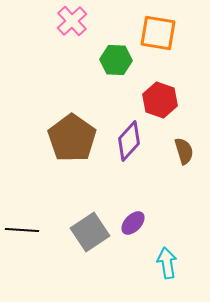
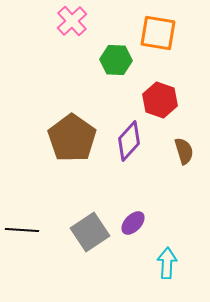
cyan arrow: rotated 12 degrees clockwise
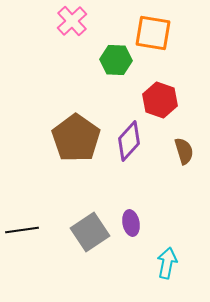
orange square: moved 5 px left
brown pentagon: moved 4 px right
purple ellipse: moved 2 px left; rotated 55 degrees counterclockwise
black line: rotated 12 degrees counterclockwise
cyan arrow: rotated 8 degrees clockwise
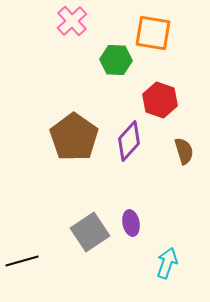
brown pentagon: moved 2 px left, 1 px up
black line: moved 31 px down; rotated 8 degrees counterclockwise
cyan arrow: rotated 8 degrees clockwise
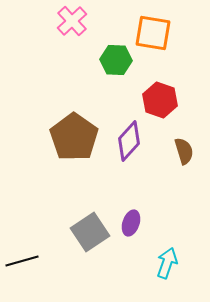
purple ellipse: rotated 30 degrees clockwise
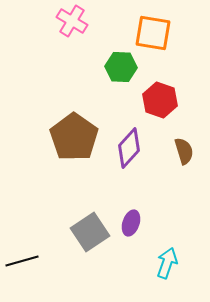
pink cross: rotated 16 degrees counterclockwise
green hexagon: moved 5 px right, 7 px down
purple diamond: moved 7 px down
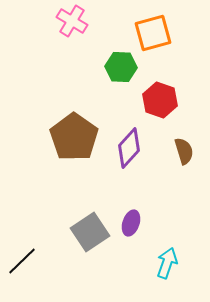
orange square: rotated 24 degrees counterclockwise
black line: rotated 28 degrees counterclockwise
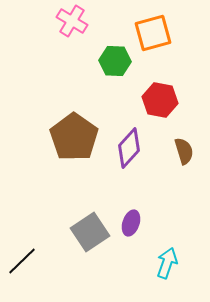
green hexagon: moved 6 px left, 6 px up
red hexagon: rotated 8 degrees counterclockwise
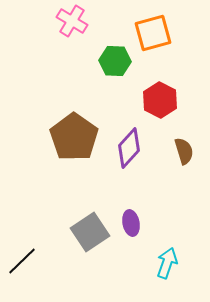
red hexagon: rotated 16 degrees clockwise
purple ellipse: rotated 30 degrees counterclockwise
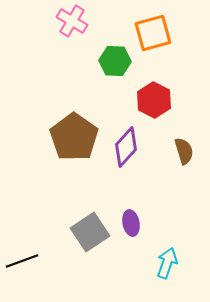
red hexagon: moved 6 px left
purple diamond: moved 3 px left, 1 px up
black line: rotated 24 degrees clockwise
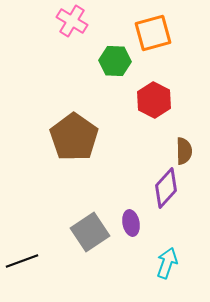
purple diamond: moved 40 px right, 41 px down
brown semicircle: rotated 16 degrees clockwise
